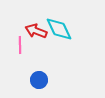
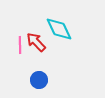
red arrow: moved 11 px down; rotated 25 degrees clockwise
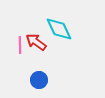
red arrow: rotated 10 degrees counterclockwise
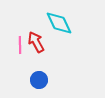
cyan diamond: moved 6 px up
red arrow: rotated 25 degrees clockwise
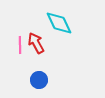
red arrow: moved 1 px down
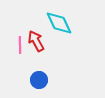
red arrow: moved 2 px up
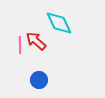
red arrow: rotated 20 degrees counterclockwise
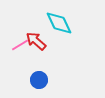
pink line: rotated 60 degrees clockwise
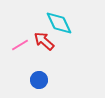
red arrow: moved 8 px right
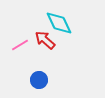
red arrow: moved 1 px right, 1 px up
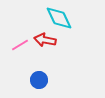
cyan diamond: moved 5 px up
red arrow: rotated 30 degrees counterclockwise
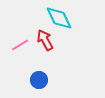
red arrow: rotated 50 degrees clockwise
